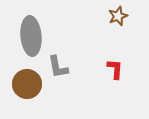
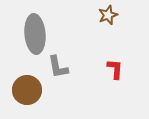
brown star: moved 10 px left, 1 px up
gray ellipse: moved 4 px right, 2 px up
brown circle: moved 6 px down
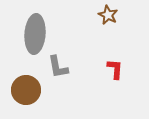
brown star: rotated 24 degrees counterclockwise
gray ellipse: rotated 9 degrees clockwise
brown circle: moved 1 px left
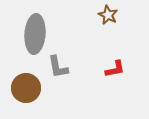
red L-shape: rotated 75 degrees clockwise
brown circle: moved 2 px up
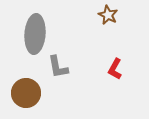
red L-shape: rotated 130 degrees clockwise
brown circle: moved 5 px down
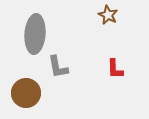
red L-shape: rotated 30 degrees counterclockwise
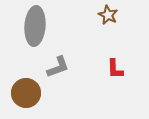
gray ellipse: moved 8 px up
gray L-shape: rotated 100 degrees counterclockwise
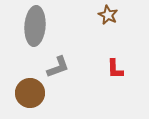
brown circle: moved 4 px right
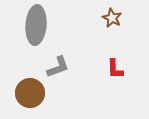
brown star: moved 4 px right, 3 px down
gray ellipse: moved 1 px right, 1 px up
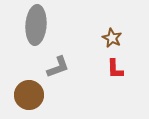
brown star: moved 20 px down
brown circle: moved 1 px left, 2 px down
